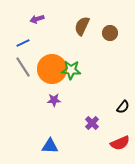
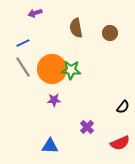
purple arrow: moved 2 px left, 6 px up
brown semicircle: moved 6 px left, 2 px down; rotated 36 degrees counterclockwise
purple cross: moved 5 px left, 4 px down
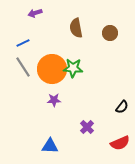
green star: moved 2 px right, 2 px up
black semicircle: moved 1 px left
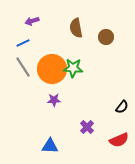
purple arrow: moved 3 px left, 8 px down
brown circle: moved 4 px left, 4 px down
red semicircle: moved 1 px left, 3 px up
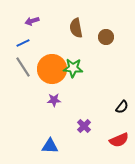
purple cross: moved 3 px left, 1 px up
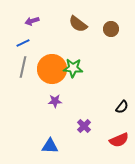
brown semicircle: moved 2 px right, 4 px up; rotated 42 degrees counterclockwise
brown circle: moved 5 px right, 8 px up
gray line: rotated 45 degrees clockwise
purple star: moved 1 px right, 1 px down
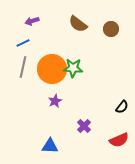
purple star: rotated 24 degrees counterclockwise
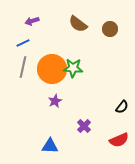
brown circle: moved 1 px left
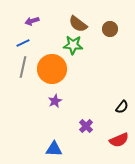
green star: moved 23 px up
purple cross: moved 2 px right
blue triangle: moved 4 px right, 3 px down
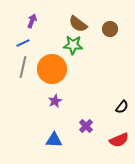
purple arrow: rotated 128 degrees clockwise
blue triangle: moved 9 px up
